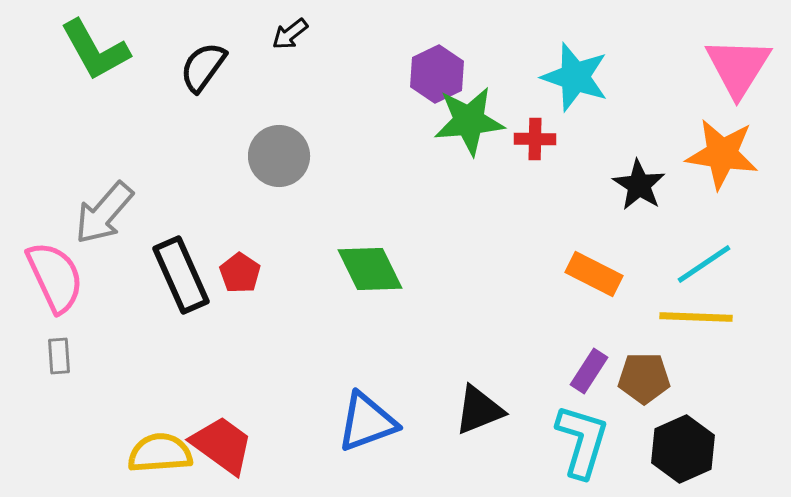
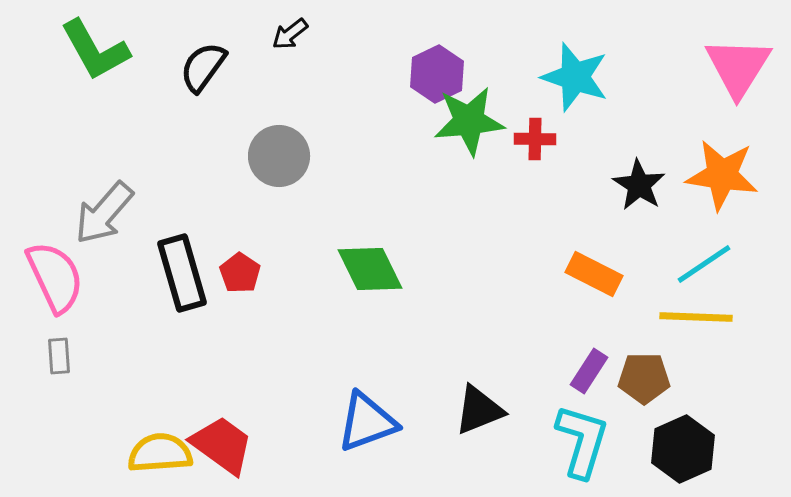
orange star: moved 21 px down
black rectangle: moved 1 px right, 2 px up; rotated 8 degrees clockwise
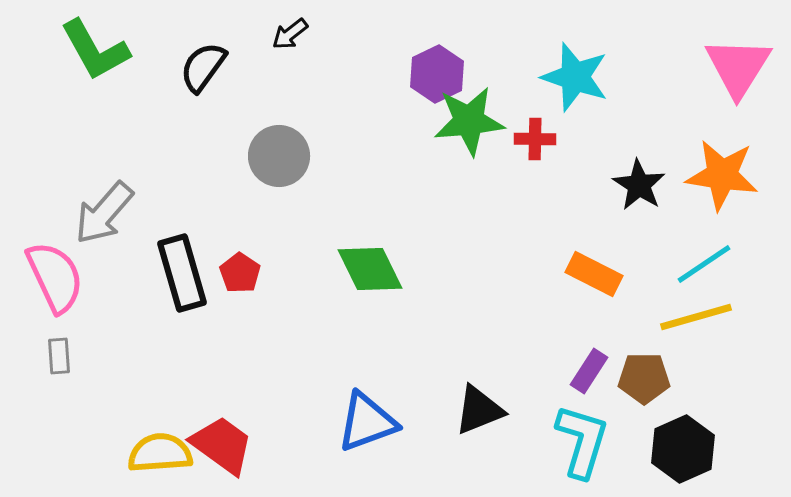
yellow line: rotated 18 degrees counterclockwise
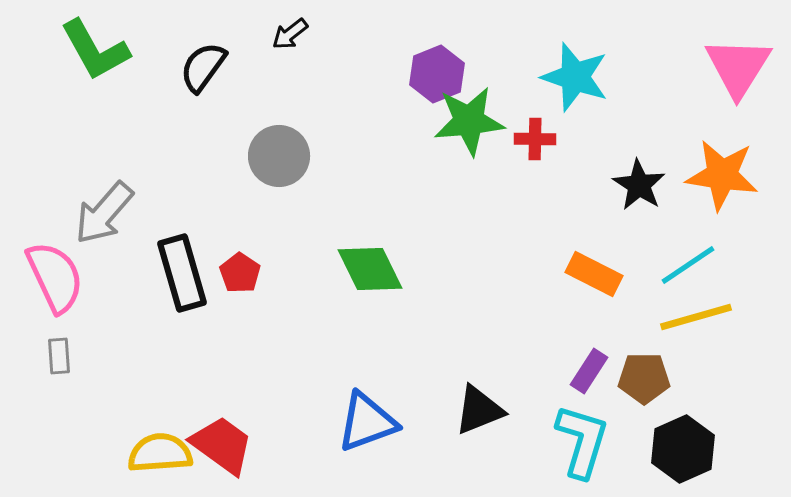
purple hexagon: rotated 4 degrees clockwise
cyan line: moved 16 px left, 1 px down
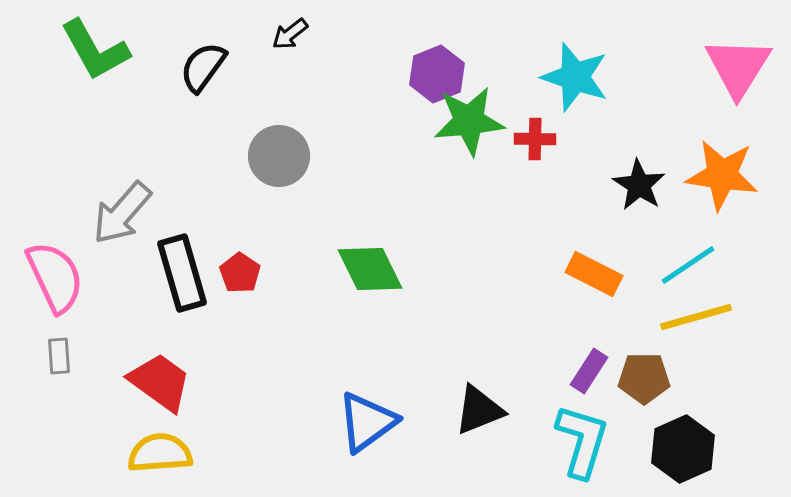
gray arrow: moved 18 px right
blue triangle: rotated 16 degrees counterclockwise
red trapezoid: moved 62 px left, 63 px up
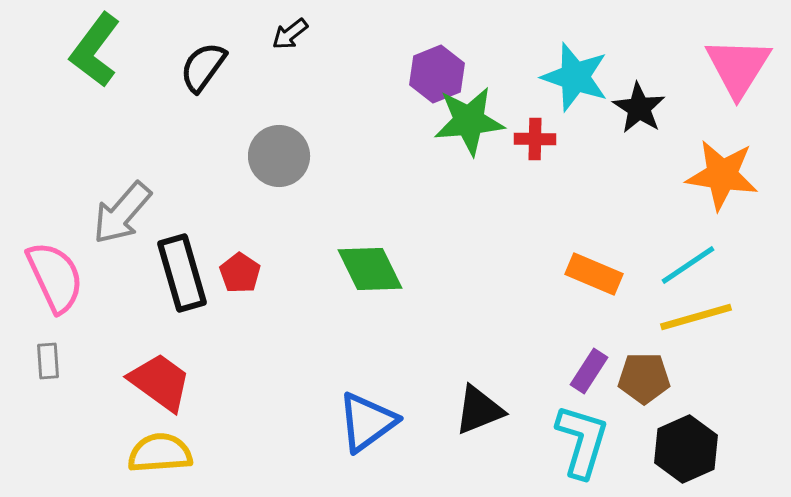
green L-shape: rotated 66 degrees clockwise
black star: moved 77 px up
orange rectangle: rotated 4 degrees counterclockwise
gray rectangle: moved 11 px left, 5 px down
black hexagon: moved 3 px right
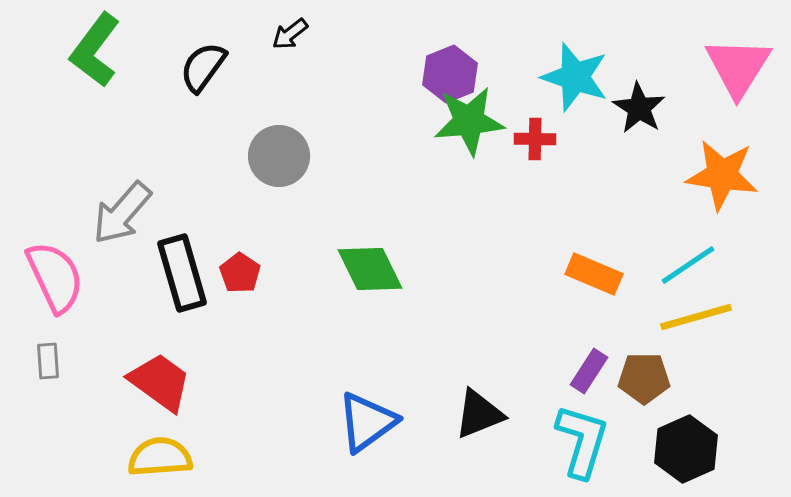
purple hexagon: moved 13 px right
black triangle: moved 4 px down
yellow semicircle: moved 4 px down
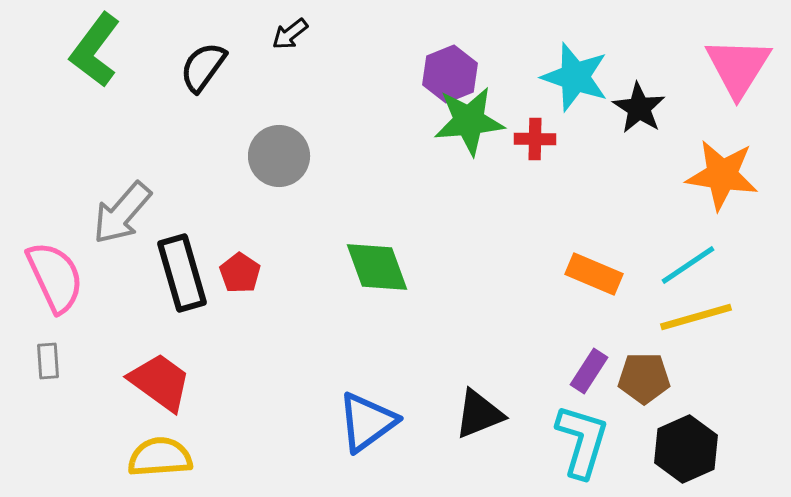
green diamond: moved 7 px right, 2 px up; rotated 6 degrees clockwise
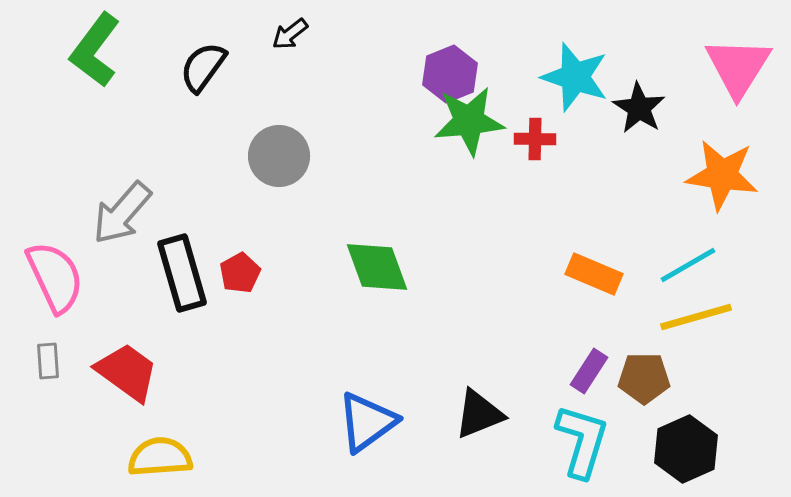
cyan line: rotated 4 degrees clockwise
red pentagon: rotated 9 degrees clockwise
red trapezoid: moved 33 px left, 10 px up
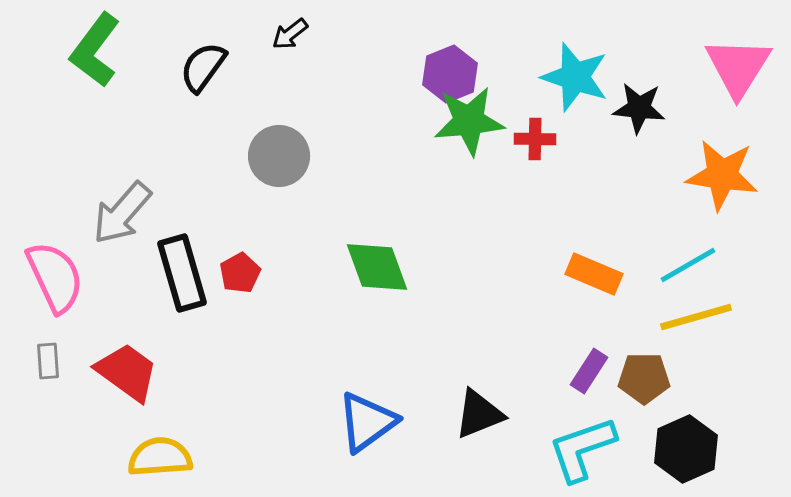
black star: rotated 26 degrees counterclockwise
cyan L-shape: moved 8 px down; rotated 126 degrees counterclockwise
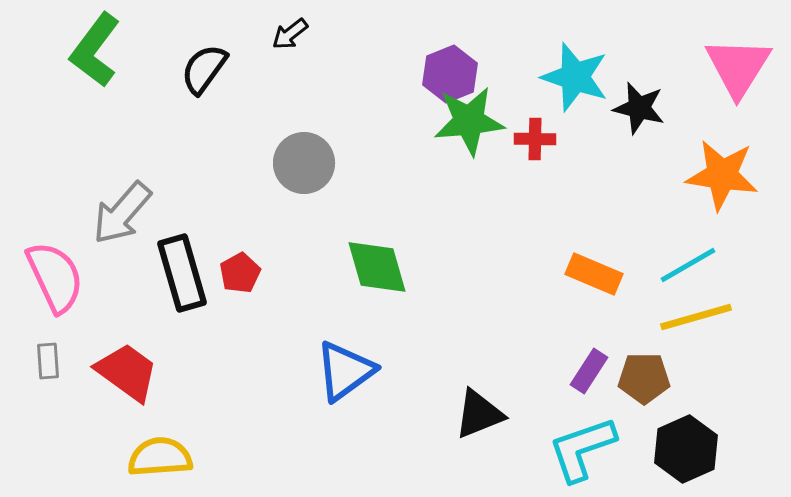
black semicircle: moved 1 px right, 2 px down
black star: rotated 8 degrees clockwise
gray circle: moved 25 px right, 7 px down
green diamond: rotated 4 degrees clockwise
blue triangle: moved 22 px left, 51 px up
